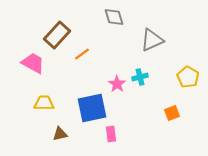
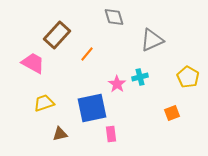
orange line: moved 5 px right; rotated 14 degrees counterclockwise
yellow trapezoid: rotated 20 degrees counterclockwise
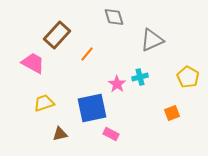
pink rectangle: rotated 56 degrees counterclockwise
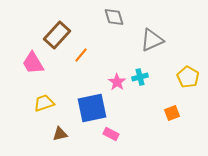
orange line: moved 6 px left, 1 px down
pink trapezoid: rotated 150 degrees counterclockwise
pink star: moved 2 px up
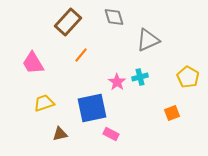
brown rectangle: moved 11 px right, 13 px up
gray triangle: moved 4 px left
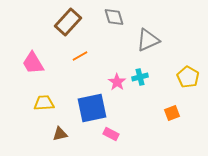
orange line: moved 1 px left, 1 px down; rotated 21 degrees clockwise
yellow trapezoid: rotated 15 degrees clockwise
